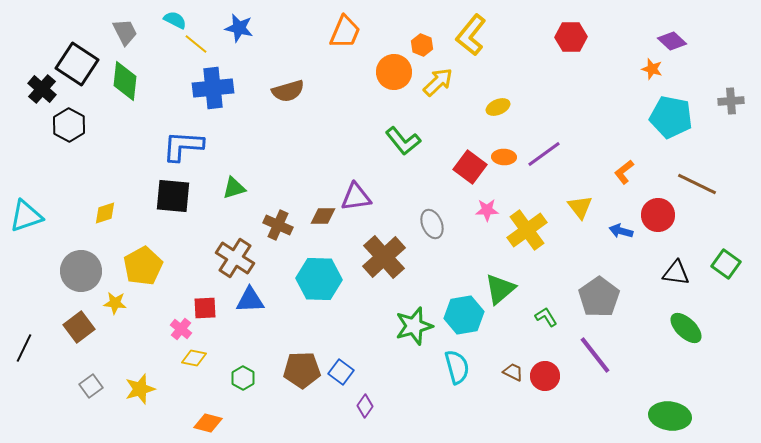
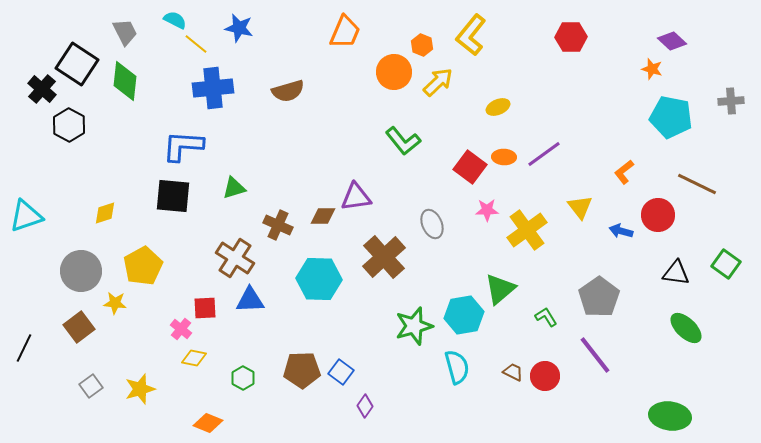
orange diamond at (208, 423): rotated 8 degrees clockwise
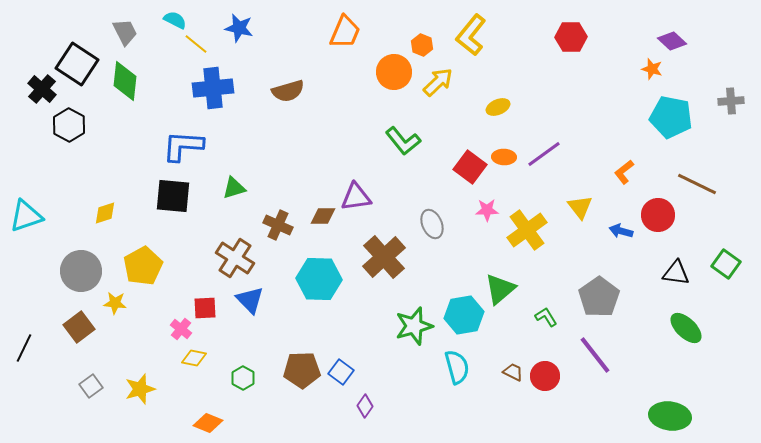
blue triangle at (250, 300): rotated 48 degrees clockwise
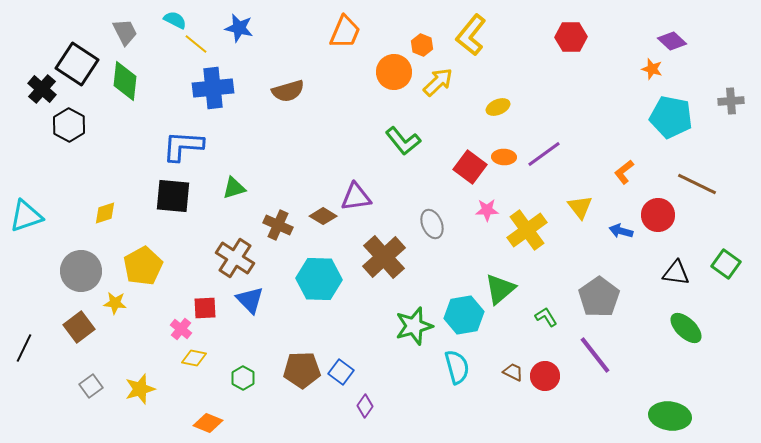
brown diamond at (323, 216): rotated 32 degrees clockwise
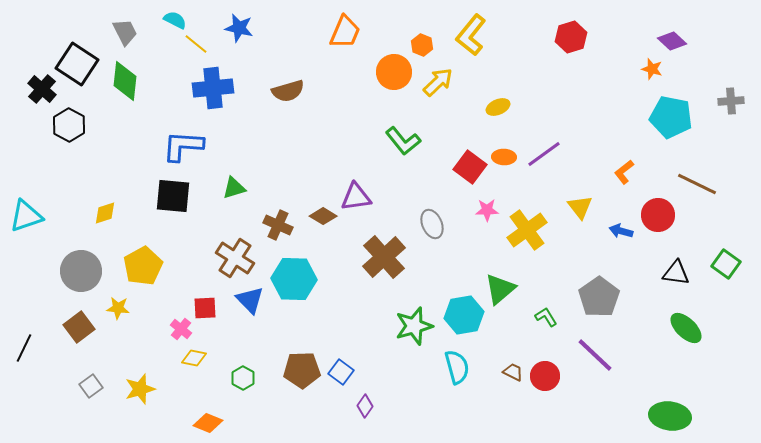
red hexagon at (571, 37): rotated 16 degrees counterclockwise
cyan hexagon at (319, 279): moved 25 px left
yellow star at (115, 303): moved 3 px right, 5 px down
purple line at (595, 355): rotated 9 degrees counterclockwise
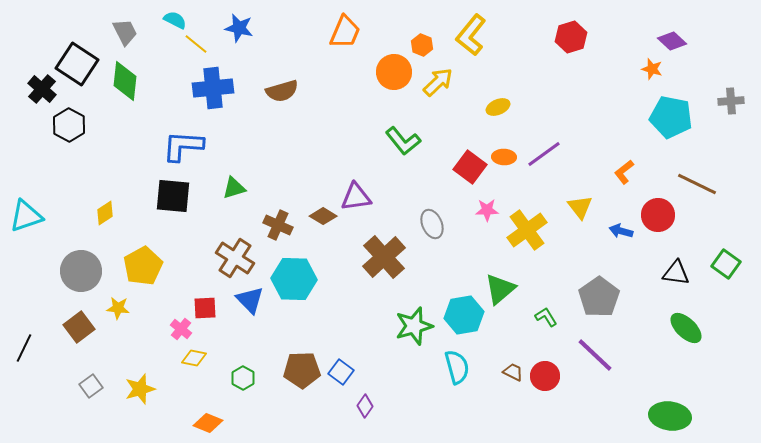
brown semicircle at (288, 91): moved 6 px left
yellow diamond at (105, 213): rotated 15 degrees counterclockwise
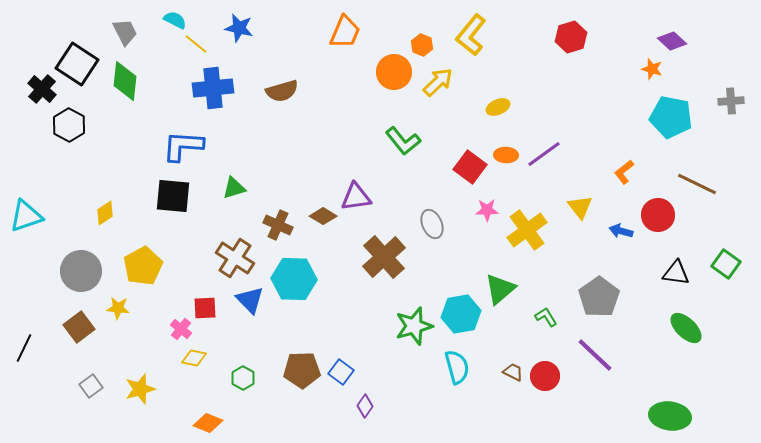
orange ellipse at (504, 157): moved 2 px right, 2 px up
cyan hexagon at (464, 315): moved 3 px left, 1 px up
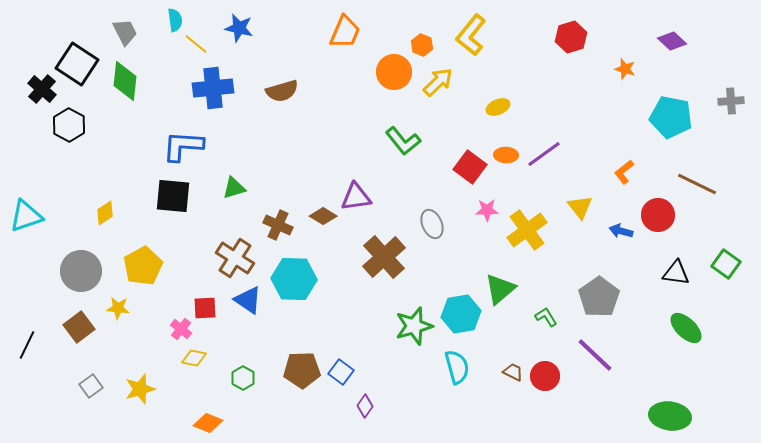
cyan semicircle at (175, 20): rotated 55 degrees clockwise
orange star at (652, 69): moved 27 px left
blue triangle at (250, 300): moved 2 px left; rotated 12 degrees counterclockwise
black line at (24, 348): moved 3 px right, 3 px up
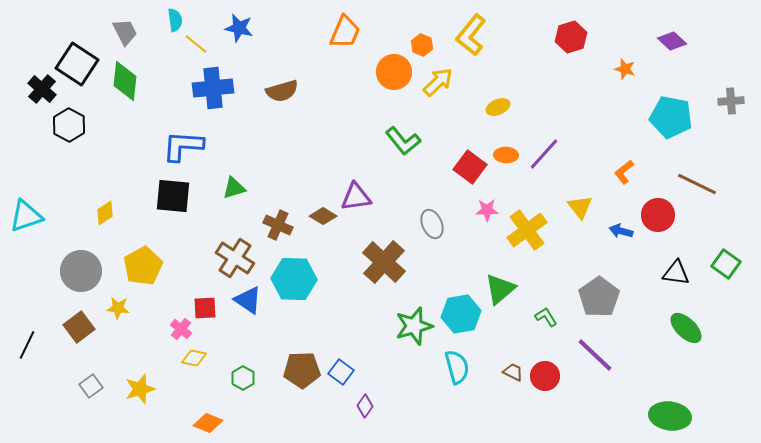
purple line at (544, 154): rotated 12 degrees counterclockwise
brown cross at (384, 257): moved 5 px down; rotated 6 degrees counterclockwise
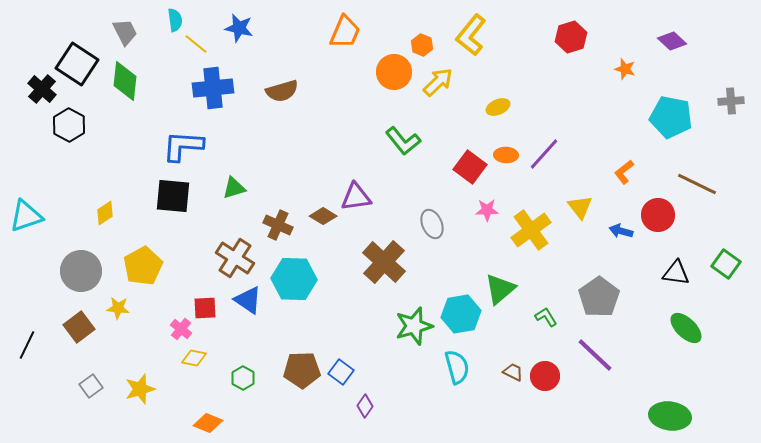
yellow cross at (527, 230): moved 4 px right
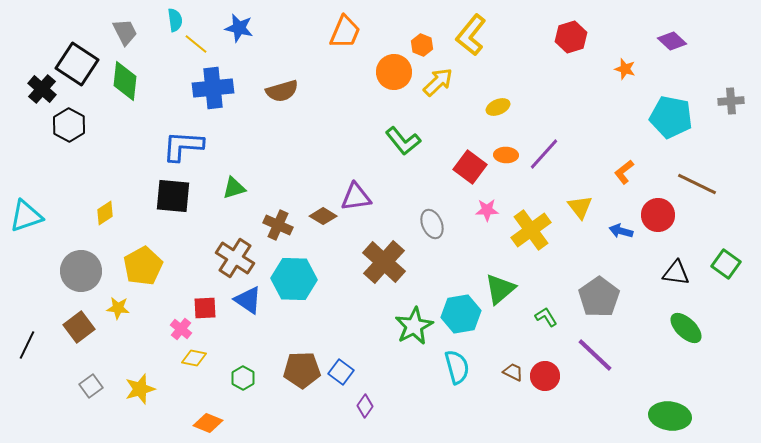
green star at (414, 326): rotated 12 degrees counterclockwise
